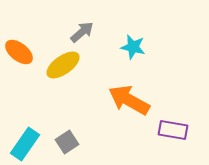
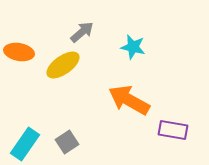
orange ellipse: rotated 28 degrees counterclockwise
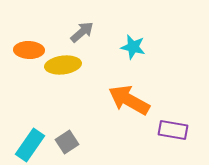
orange ellipse: moved 10 px right, 2 px up; rotated 8 degrees counterclockwise
yellow ellipse: rotated 28 degrees clockwise
cyan rectangle: moved 5 px right, 1 px down
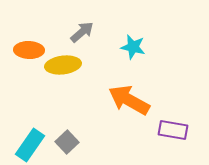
gray square: rotated 10 degrees counterclockwise
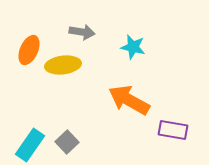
gray arrow: rotated 50 degrees clockwise
orange ellipse: rotated 68 degrees counterclockwise
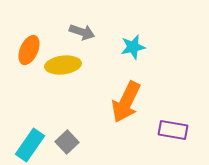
gray arrow: rotated 10 degrees clockwise
cyan star: rotated 25 degrees counterclockwise
orange arrow: moved 3 px left, 2 px down; rotated 93 degrees counterclockwise
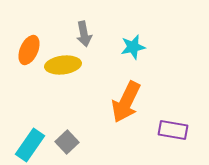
gray arrow: moved 2 px right, 2 px down; rotated 60 degrees clockwise
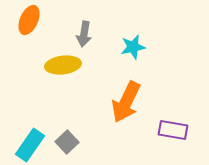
gray arrow: rotated 20 degrees clockwise
orange ellipse: moved 30 px up
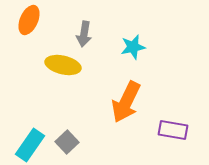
yellow ellipse: rotated 20 degrees clockwise
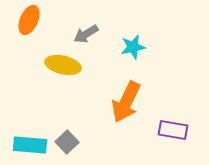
gray arrow: moved 2 px right; rotated 50 degrees clockwise
cyan rectangle: rotated 60 degrees clockwise
